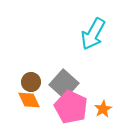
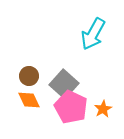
brown circle: moved 2 px left, 6 px up
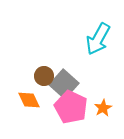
cyan arrow: moved 5 px right, 5 px down
brown circle: moved 15 px right
orange star: moved 1 px up
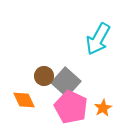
gray square: moved 2 px right, 2 px up
orange diamond: moved 5 px left
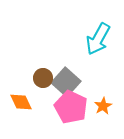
brown circle: moved 1 px left, 2 px down
orange diamond: moved 3 px left, 2 px down
orange star: moved 2 px up
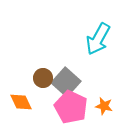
orange star: moved 1 px right; rotated 30 degrees counterclockwise
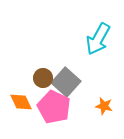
pink pentagon: moved 17 px left
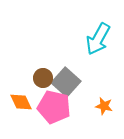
pink pentagon: rotated 12 degrees counterclockwise
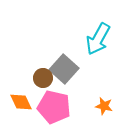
gray square: moved 2 px left, 13 px up
